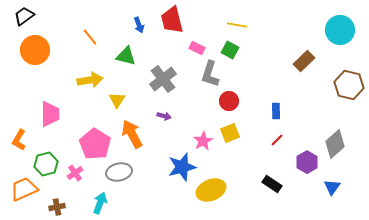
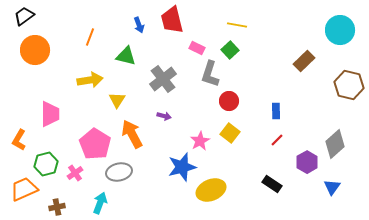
orange line: rotated 60 degrees clockwise
green square: rotated 18 degrees clockwise
yellow square: rotated 30 degrees counterclockwise
pink star: moved 3 px left
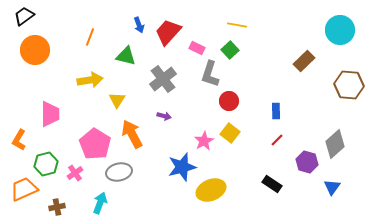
red trapezoid: moved 4 px left, 12 px down; rotated 56 degrees clockwise
brown hexagon: rotated 8 degrees counterclockwise
pink star: moved 4 px right
purple hexagon: rotated 15 degrees counterclockwise
